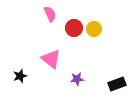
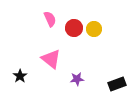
pink semicircle: moved 5 px down
black star: rotated 16 degrees counterclockwise
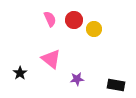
red circle: moved 8 px up
black star: moved 3 px up
black rectangle: moved 1 px left, 1 px down; rotated 30 degrees clockwise
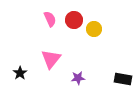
pink triangle: rotated 30 degrees clockwise
purple star: moved 1 px right, 1 px up
black rectangle: moved 7 px right, 6 px up
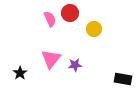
red circle: moved 4 px left, 7 px up
purple star: moved 3 px left, 13 px up
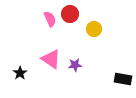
red circle: moved 1 px down
pink triangle: rotated 35 degrees counterclockwise
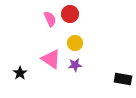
yellow circle: moved 19 px left, 14 px down
